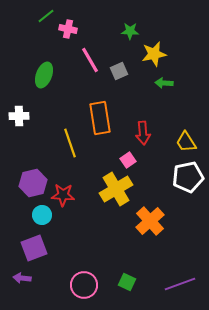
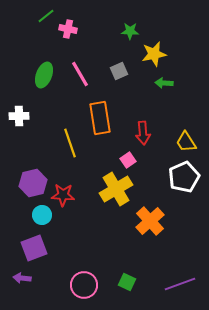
pink line: moved 10 px left, 14 px down
white pentagon: moved 4 px left; rotated 12 degrees counterclockwise
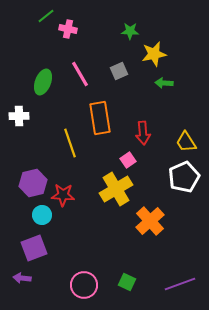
green ellipse: moved 1 px left, 7 px down
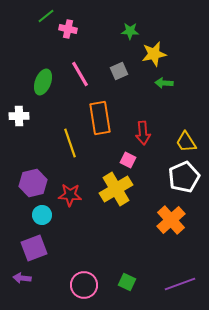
pink square: rotated 28 degrees counterclockwise
red star: moved 7 px right
orange cross: moved 21 px right, 1 px up
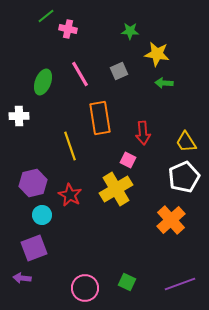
yellow star: moved 3 px right; rotated 20 degrees clockwise
yellow line: moved 3 px down
red star: rotated 25 degrees clockwise
pink circle: moved 1 px right, 3 px down
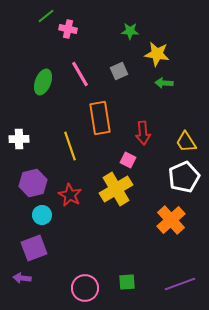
white cross: moved 23 px down
green square: rotated 30 degrees counterclockwise
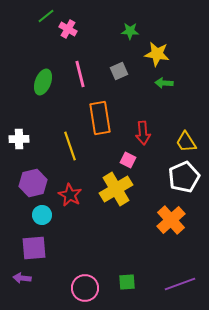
pink cross: rotated 18 degrees clockwise
pink line: rotated 16 degrees clockwise
purple square: rotated 16 degrees clockwise
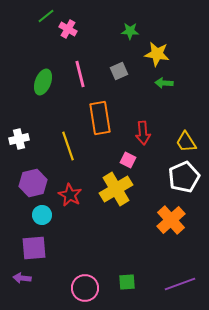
white cross: rotated 12 degrees counterclockwise
yellow line: moved 2 px left
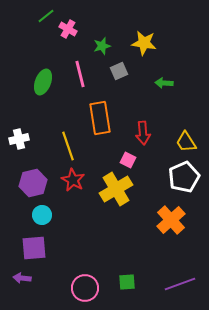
green star: moved 28 px left, 15 px down; rotated 18 degrees counterclockwise
yellow star: moved 13 px left, 11 px up
red star: moved 3 px right, 15 px up
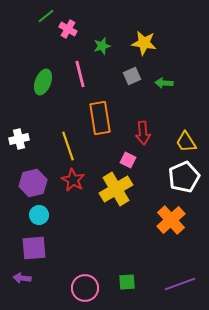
gray square: moved 13 px right, 5 px down
cyan circle: moved 3 px left
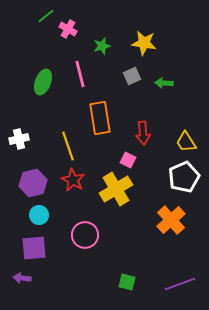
green square: rotated 18 degrees clockwise
pink circle: moved 53 px up
